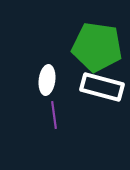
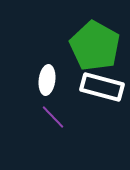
green pentagon: moved 2 px left, 1 px up; rotated 21 degrees clockwise
purple line: moved 1 px left, 2 px down; rotated 36 degrees counterclockwise
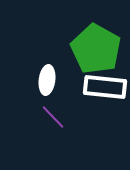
green pentagon: moved 1 px right, 3 px down
white rectangle: moved 3 px right; rotated 9 degrees counterclockwise
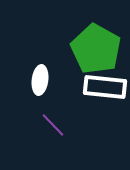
white ellipse: moved 7 px left
purple line: moved 8 px down
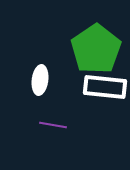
green pentagon: rotated 9 degrees clockwise
purple line: rotated 36 degrees counterclockwise
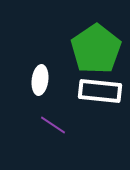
white rectangle: moved 5 px left, 4 px down
purple line: rotated 24 degrees clockwise
